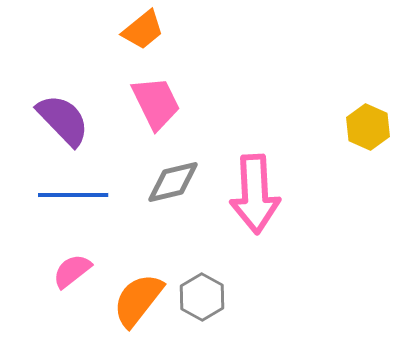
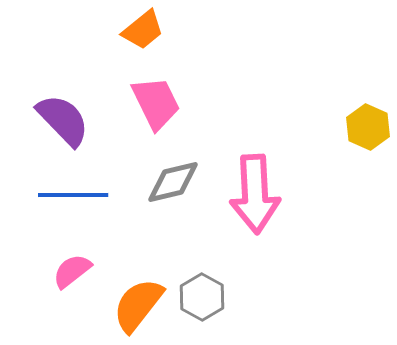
orange semicircle: moved 5 px down
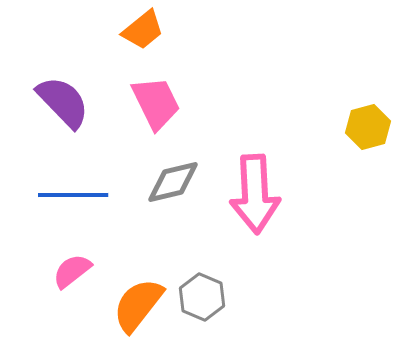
purple semicircle: moved 18 px up
yellow hexagon: rotated 21 degrees clockwise
gray hexagon: rotated 6 degrees counterclockwise
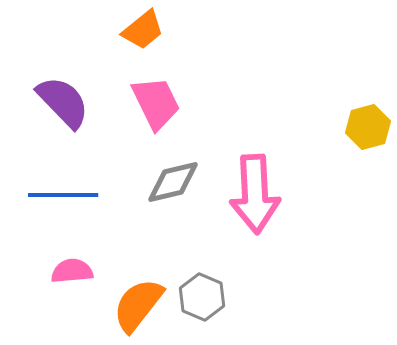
blue line: moved 10 px left
pink semicircle: rotated 33 degrees clockwise
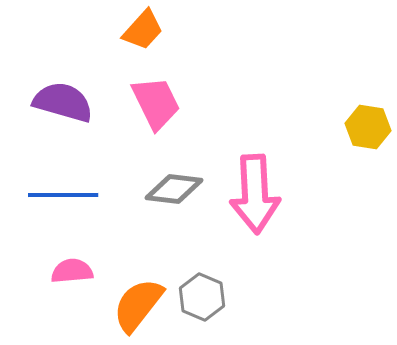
orange trapezoid: rotated 9 degrees counterclockwise
purple semicircle: rotated 30 degrees counterclockwise
yellow hexagon: rotated 24 degrees clockwise
gray diamond: moved 1 px right, 7 px down; rotated 20 degrees clockwise
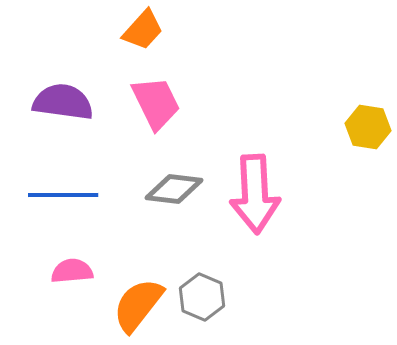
purple semicircle: rotated 8 degrees counterclockwise
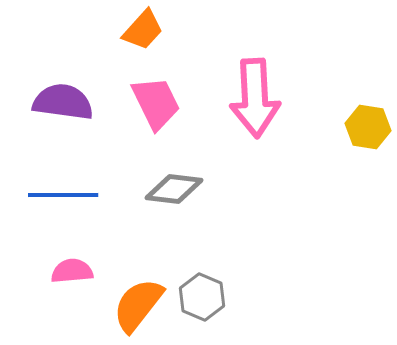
pink arrow: moved 96 px up
